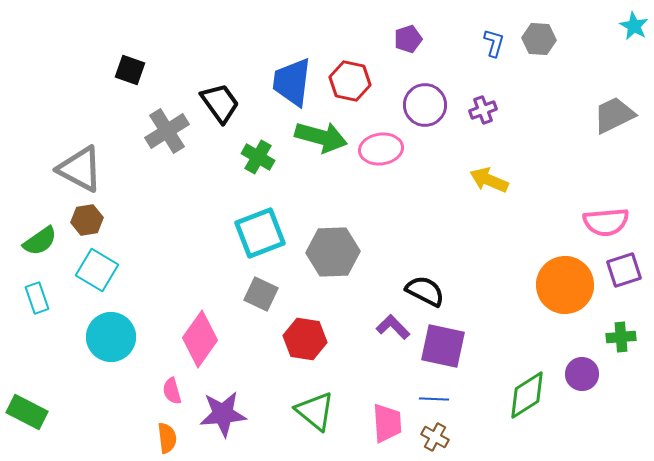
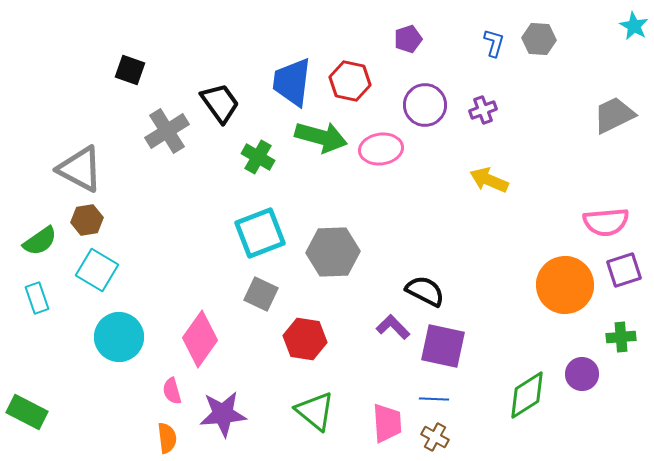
cyan circle at (111, 337): moved 8 px right
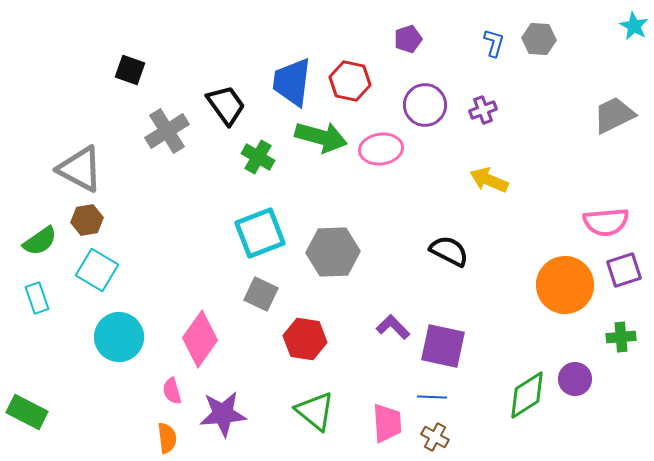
black trapezoid at (220, 103): moved 6 px right, 2 px down
black semicircle at (425, 291): moved 24 px right, 40 px up
purple circle at (582, 374): moved 7 px left, 5 px down
blue line at (434, 399): moved 2 px left, 2 px up
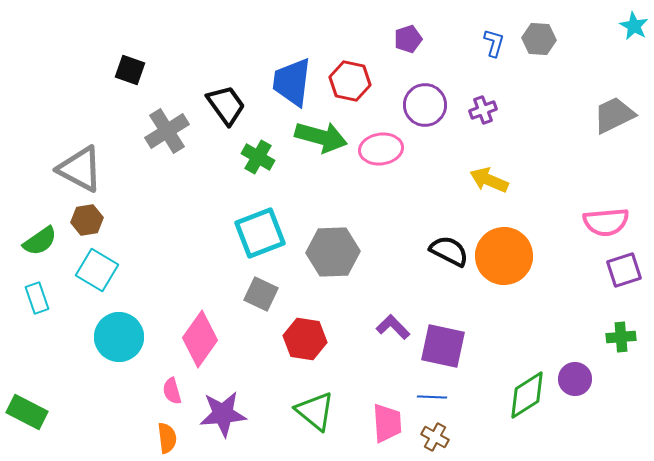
orange circle at (565, 285): moved 61 px left, 29 px up
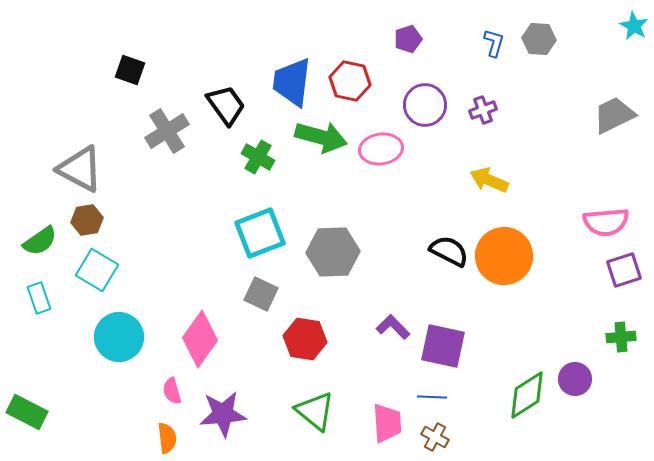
cyan rectangle at (37, 298): moved 2 px right
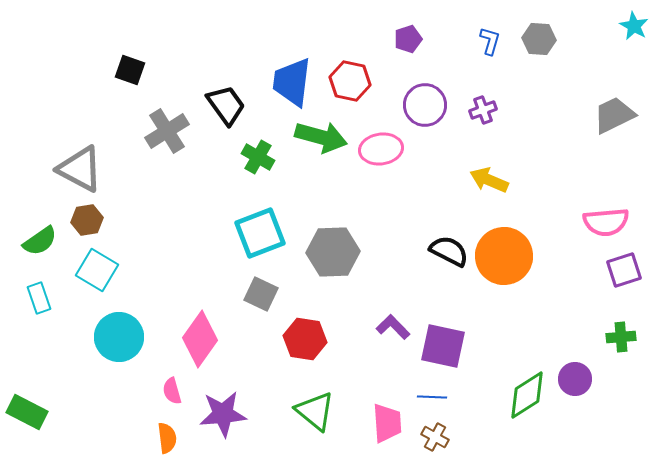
blue L-shape at (494, 43): moved 4 px left, 2 px up
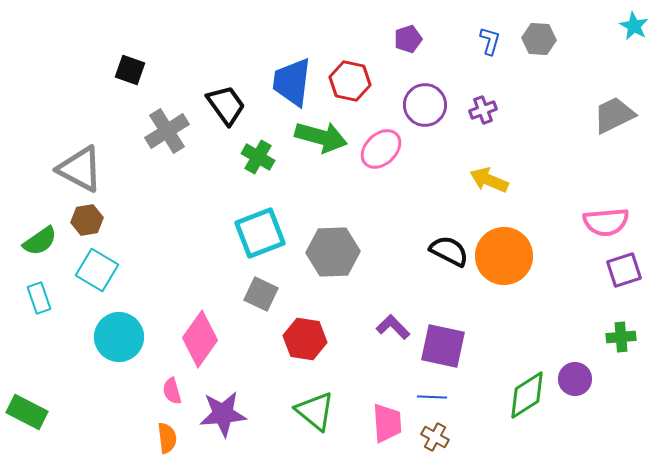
pink ellipse at (381, 149): rotated 36 degrees counterclockwise
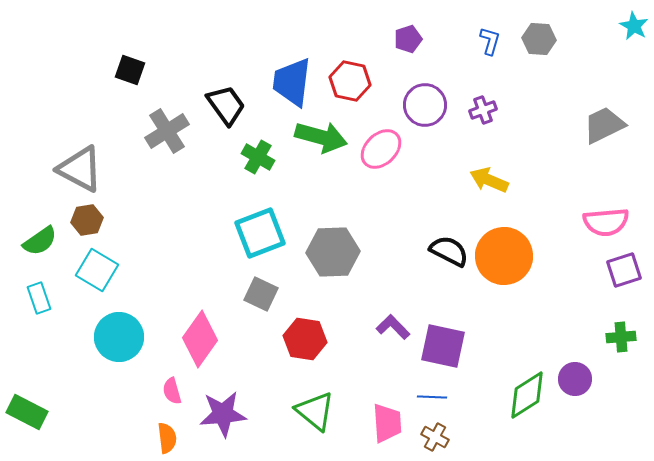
gray trapezoid at (614, 115): moved 10 px left, 10 px down
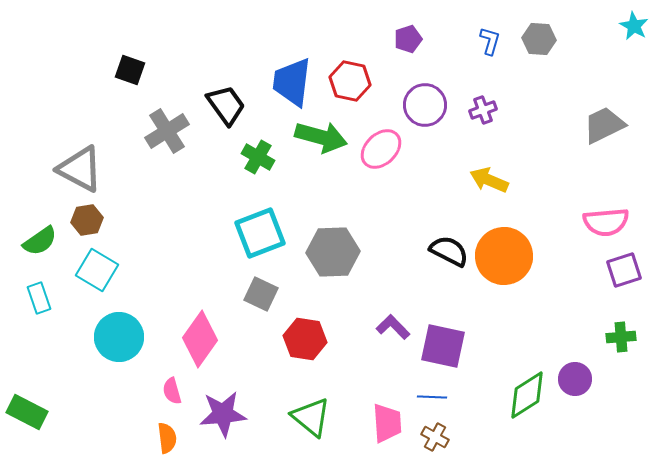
green triangle at (315, 411): moved 4 px left, 6 px down
